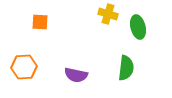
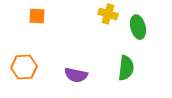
orange square: moved 3 px left, 6 px up
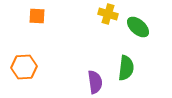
green ellipse: rotated 35 degrees counterclockwise
purple semicircle: moved 19 px right, 7 px down; rotated 110 degrees counterclockwise
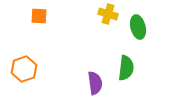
orange square: moved 2 px right
green ellipse: rotated 35 degrees clockwise
orange hexagon: moved 2 px down; rotated 15 degrees counterclockwise
purple semicircle: moved 1 px down
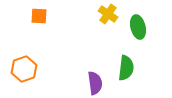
yellow cross: rotated 18 degrees clockwise
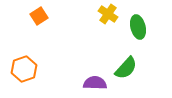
orange square: rotated 36 degrees counterclockwise
green semicircle: rotated 35 degrees clockwise
purple semicircle: rotated 80 degrees counterclockwise
